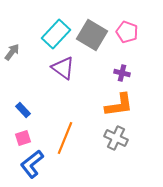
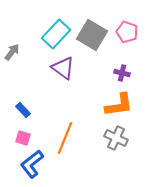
pink square: rotated 35 degrees clockwise
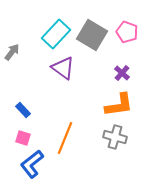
purple cross: rotated 28 degrees clockwise
gray cross: moved 1 px left, 1 px up; rotated 10 degrees counterclockwise
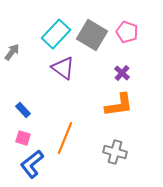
gray cross: moved 15 px down
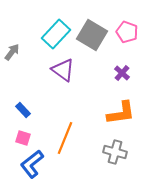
purple triangle: moved 2 px down
orange L-shape: moved 2 px right, 8 px down
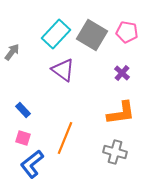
pink pentagon: rotated 10 degrees counterclockwise
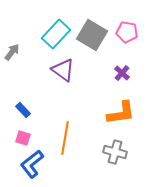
orange line: rotated 12 degrees counterclockwise
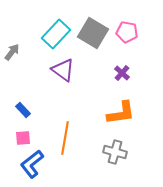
gray square: moved 1 px right, 2 px up
pink square: rotated 21 degrees counterclockwise
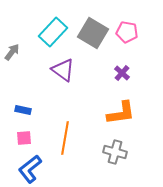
cyan rectangle: moved 3 px left, 2 px up
blue rectangle: rotated 35 degrees counterclockwise
pink square: moved 1 px right
blue L-shape: moved 2 px left, 5 px down
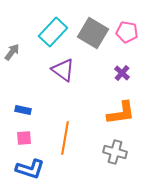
blue L-shape: rotated 124 degrees counterclockwise
